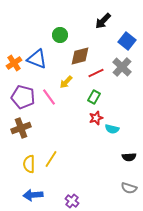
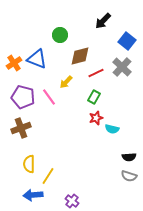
yellow line: moved 3 px left, 17 px down
gray semicircle: moved 12 px up
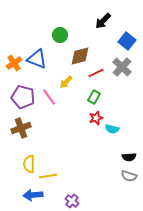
yellow line: rotated 48 degrees clockwise
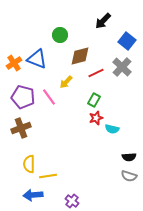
green rectangle: moved 3 px down
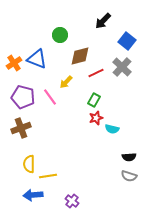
pink line: moved 1 px right
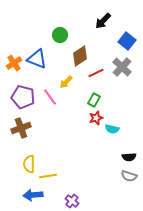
brown diamond: rotated 20 degrees counterclockwise
